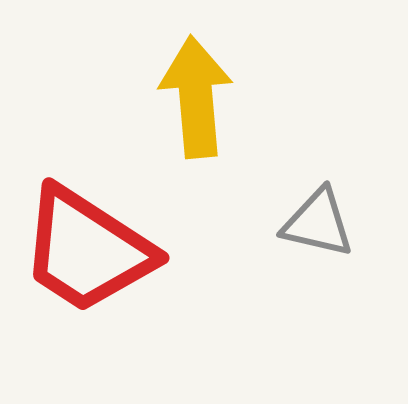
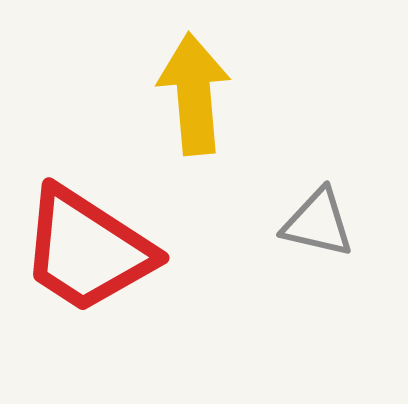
yellow arrow: moved 2 px left, 3 px up
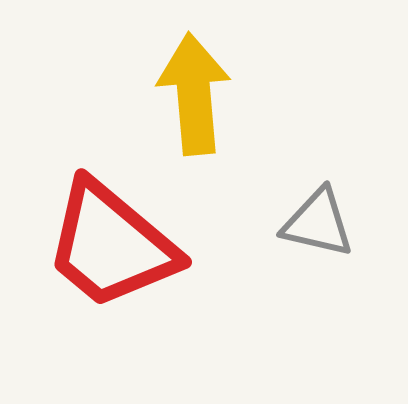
red trapezoid: moved 24 px right, 5 px up; rotated 7 degrees clockwise
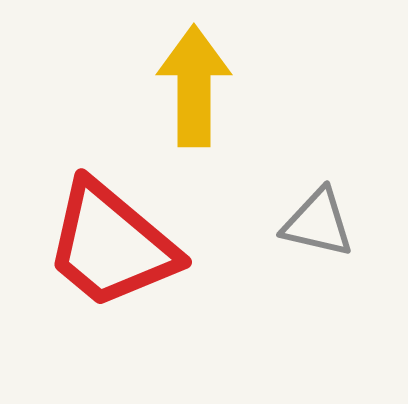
yellow arrow: moved 8 px up; rotated 5 degrees clockwise
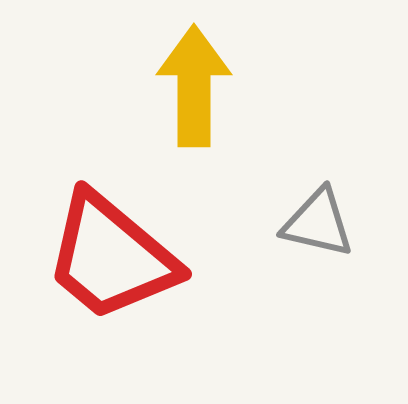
red trapezoid: moved 12 px down
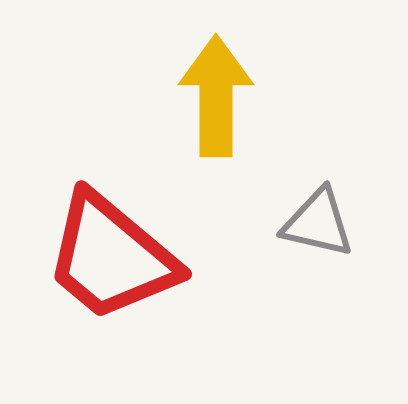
yellow arrow: moved 22 px right, 10 px down
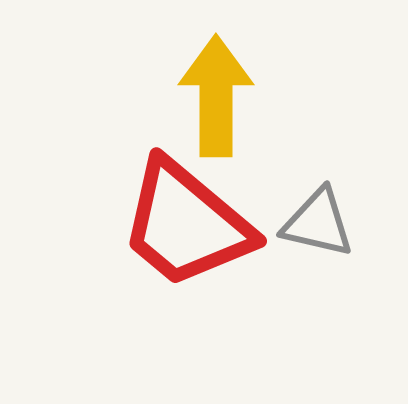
red trapezoid: moved 75 px right, 33 px up
